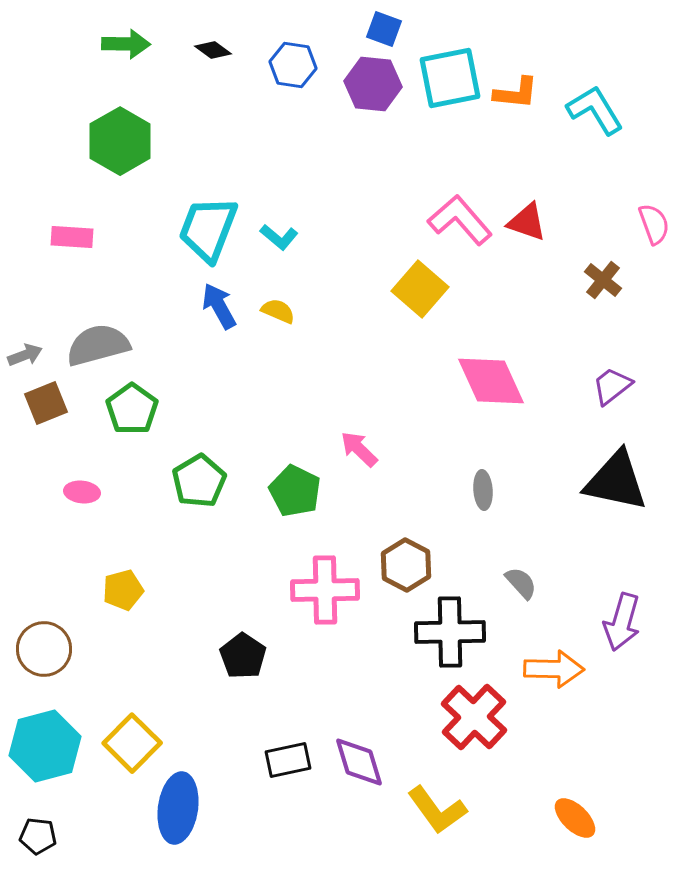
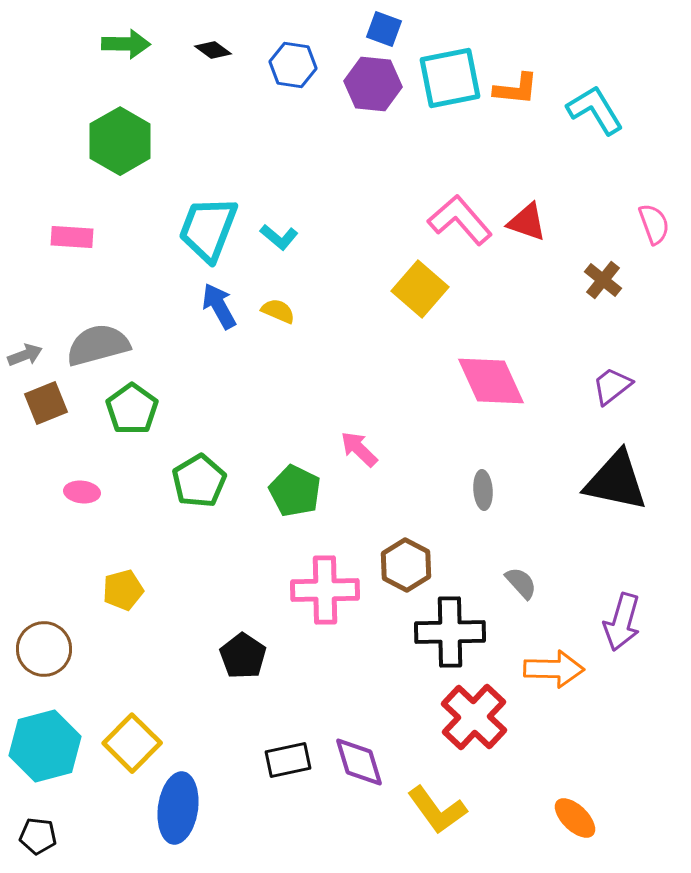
orange L-shape at (516, 93): moved 4 px up
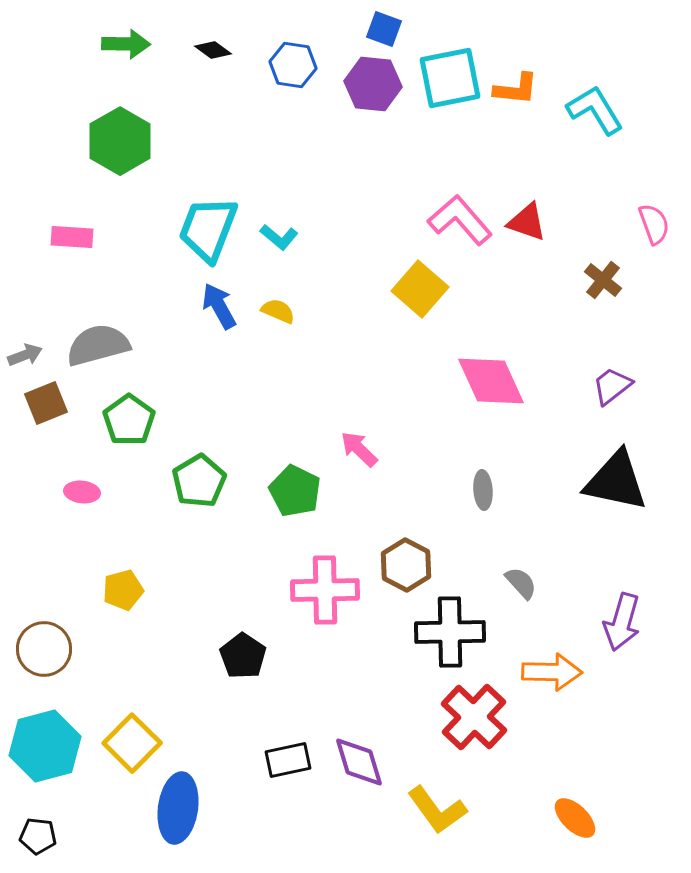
green pentagon at (132, 409): moved 3 px left, 11 px down
orange arrow at (554, 669): moved 2 px left, 3 px down
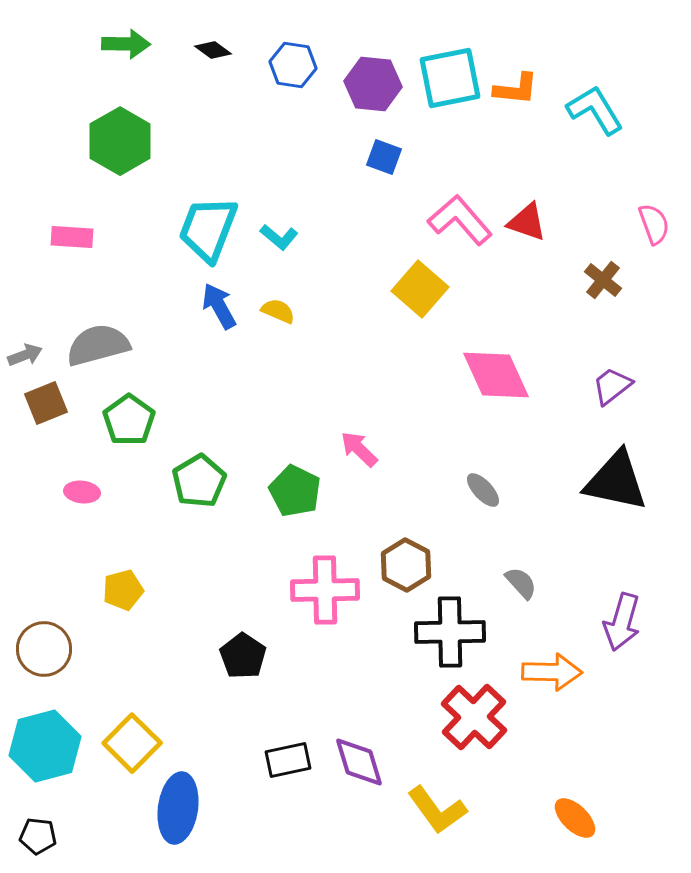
blue square at (384, 29): moved 128 px down
pink diamond at (491, 381): moved 5 px right, 6 px up
gray ellipse at (483, 490): rotated 39 degrees counterclockwise
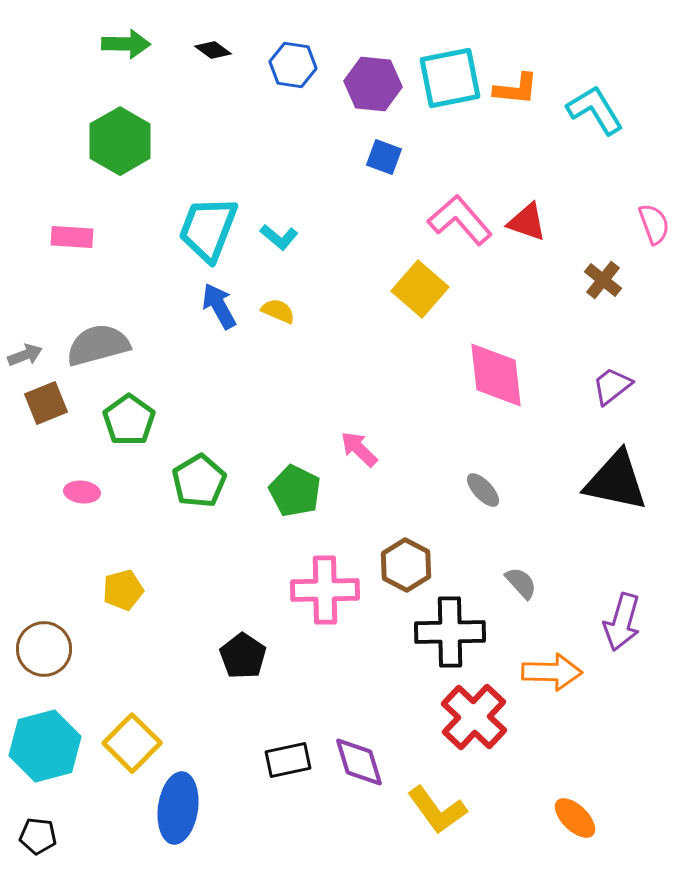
pink diamond at (496, 375): rotated 18 degrees clockwise
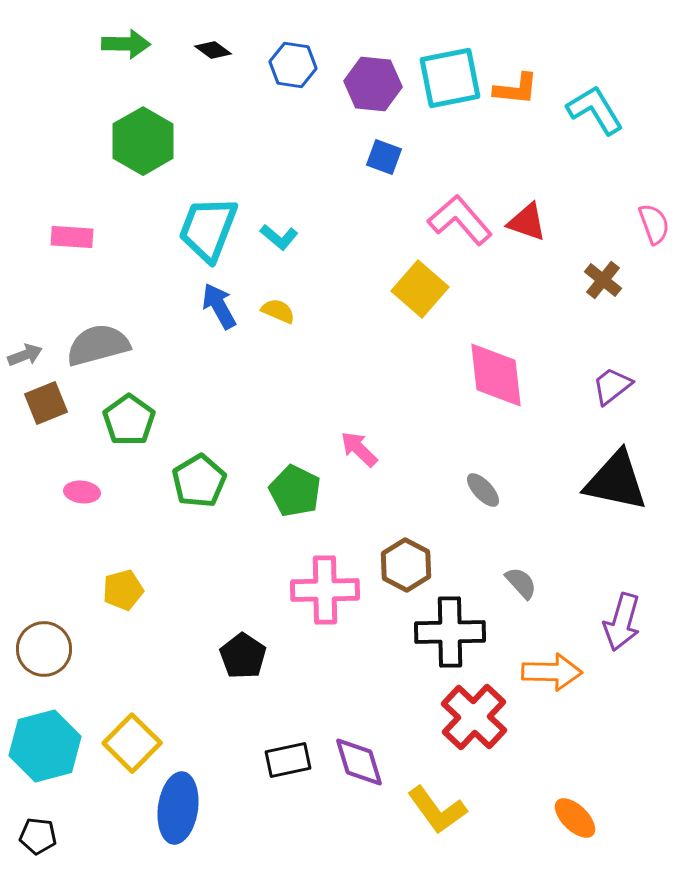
green hexagon at (120, 141): moved 23 px right
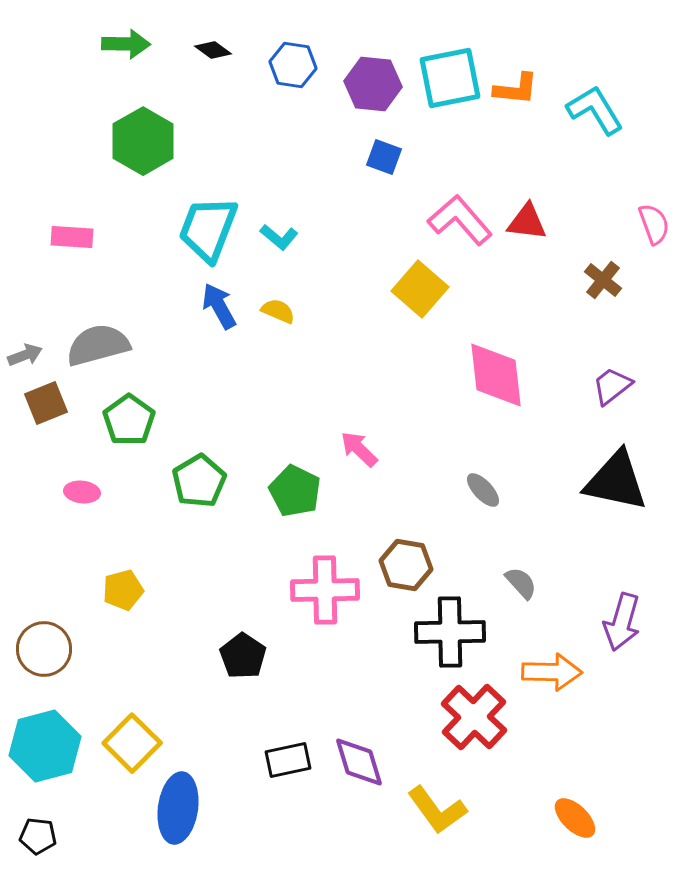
red triangle at (527, 222): rotated 12 degrees counterclockwise
brown hexagon at (406, 565): rotated 18 degrees counterclockwise
